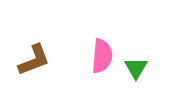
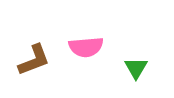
pink semicircle: moved 16 px left, 9 px up; rotated 80 degrees clockwise
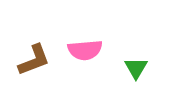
pink semicircle: moved 1 px left, 3 px down
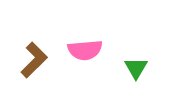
brown L-shape: rotated 24 degrees counterclockwise
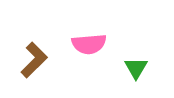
pink semicircle: moved 4 px right, 6 px up
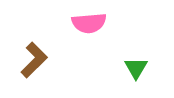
pink semicircle: moved 21 px up
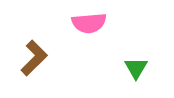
brown L-shape: moved 2 px up
